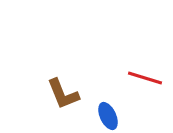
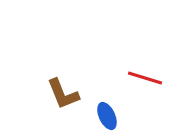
blue ellipse: moved 1 px left
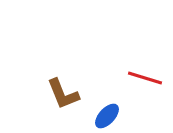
blue ellipse: rotated 68 degrees clockwise
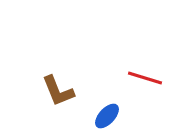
brown L-shape: moved 5 px left, 3 px up
